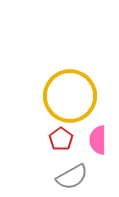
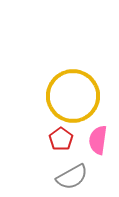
yellow circle: moved 3 px right
pink semicircle: rotated 8 degrees clockwise
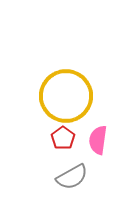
yellow circle: moved 7 px left
red pentagon: moved 2 px right, 1 px up
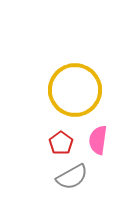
yellow circle: moved 9 px right, 6 px up
red pentagon: moved 2 px left, 5 px down
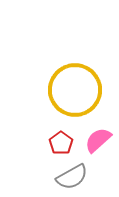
pink semicircle: rotated 40 degrees clockwise
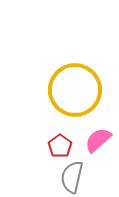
red pentagon: moved 1 px left, 3 px down
gray semicircle: rotated 132 degrees clockwise
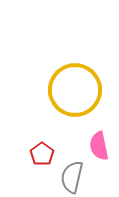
pink semicircle: moved 1 px right, 6 px down; rotated 60 degrees counterclockwise
red pentagon: moved 18 px left, 8 px down
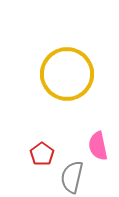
yellow circle: moved 8 px left, 16 px up
pink semicircle: moved 1 px left
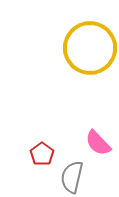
yellow circle: moved 23 px right, 26 px up
pink semicircle: moved 3 px up; rotated 32 degrees counterclockwise
